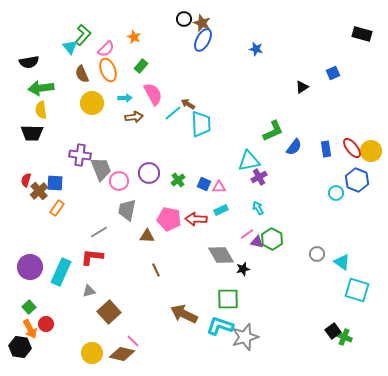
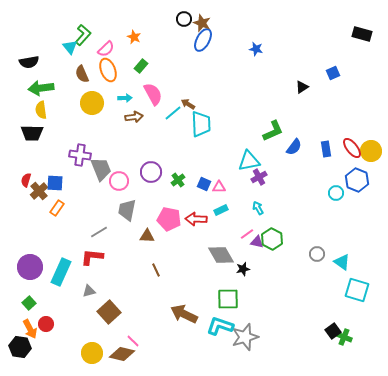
purple circle at (149, 173): moved 2 px right, 1 px up
green square at (29, 307): moved 4 px up
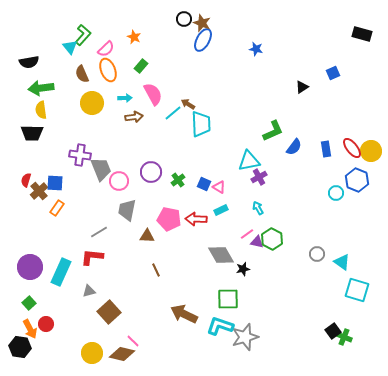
pink triangle at (219, 187): rotated 32 degrees clockwise
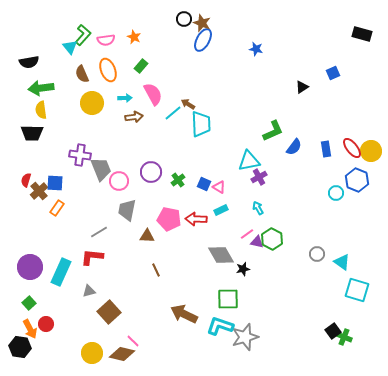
pink semicircle at (106, 49): moved 9 px up; rotated 36 degrees clockwise
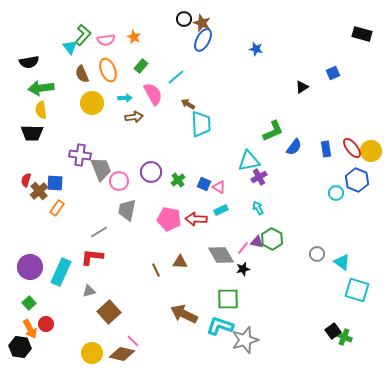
cyan line at (173, 113): moved 3 px right, 36 px up
pink line at (247, 234): moved 4 px left, 14 px down; rotated 16 degrees counterclockwise
brown triangle at (147, 236): moved 33 px right, 26 px down
gray star at (245, 337): moved 3 px down
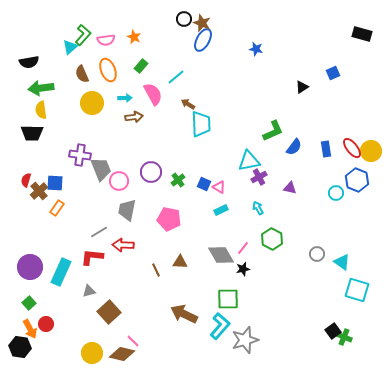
cyan triangle at (70, 47): rotated 28 degrees clockwise
red arrow at (196, 219): moved 73 px left, 26 px down
purple triangle at (257, 242): moved 33 px right, 54 px up
cyan L-shape at (220, 326): rotated 112 degrees clockwise
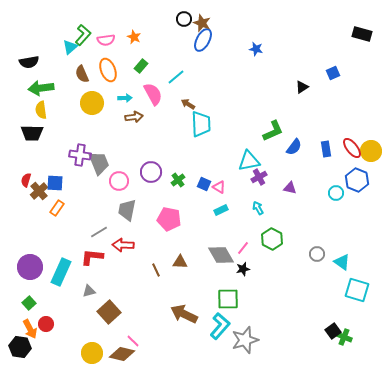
gray trapezoid at (101, 169): moved 2 px left, 6 px up
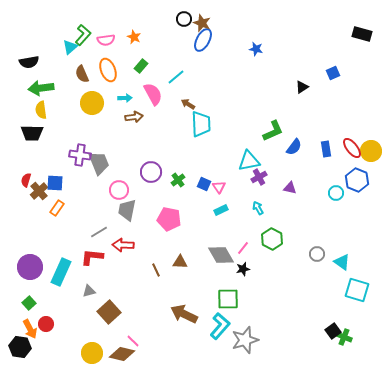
pink circle at (119, 181): moved 9 px down
pink triangle at (219, 187): rotated 24 degrees clockwise
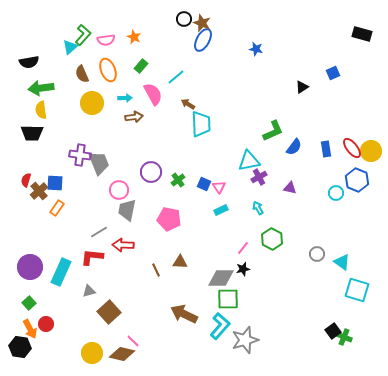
gray diamond at (221, 255): moved 23 px down; rotated 60 degrees counterclockwise
